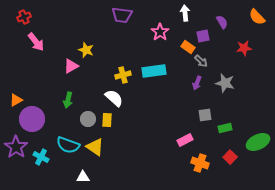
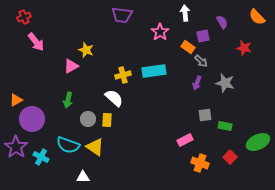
red star: rotated 21 degrees clockwise
green rectangle: moved 2 px up; rotated 24 degrees clockwise
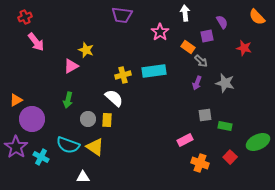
red cross: moved 1 px right
purple square: moved 4 px right
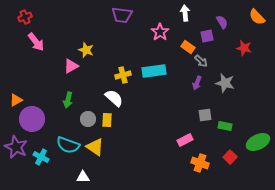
purple star: rotated 10 degrees counterclockwise
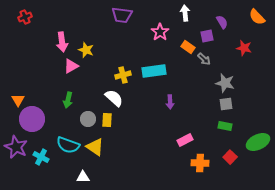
pink arrow: moved 26 px right; rotated 30 degrees clockwise
gray arrow: moved 3 px right, 2 px up
purple arrow: moved 27 px left, 19 px down; rotated 24 degrees counterclockwise
orange triangle: moved 2 px right; rotated 32 degrees counterclockwise
gray square: moved 21 px right, 11 px up
orange cross: rotated 18 degrees counterclockwise
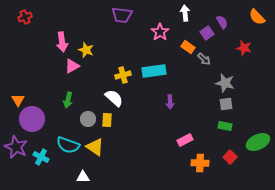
purple square: moved 3 px up; rotated 24 degrees counterclockwise
pink triangle: moved 1 px right
